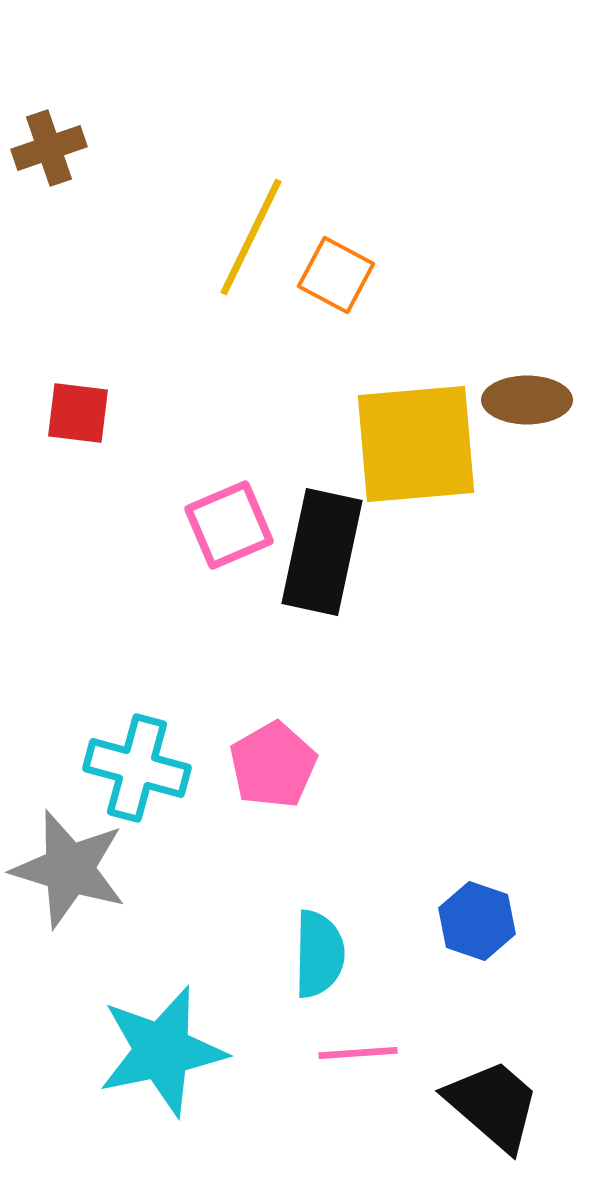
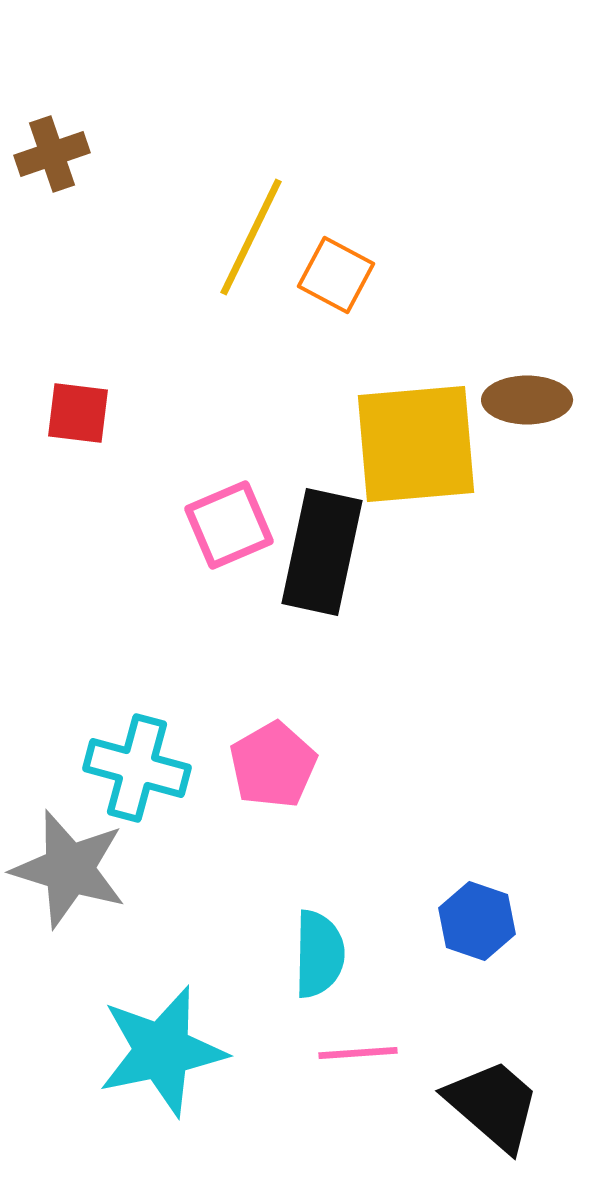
brown cross: moved 3 px right, 6 px down
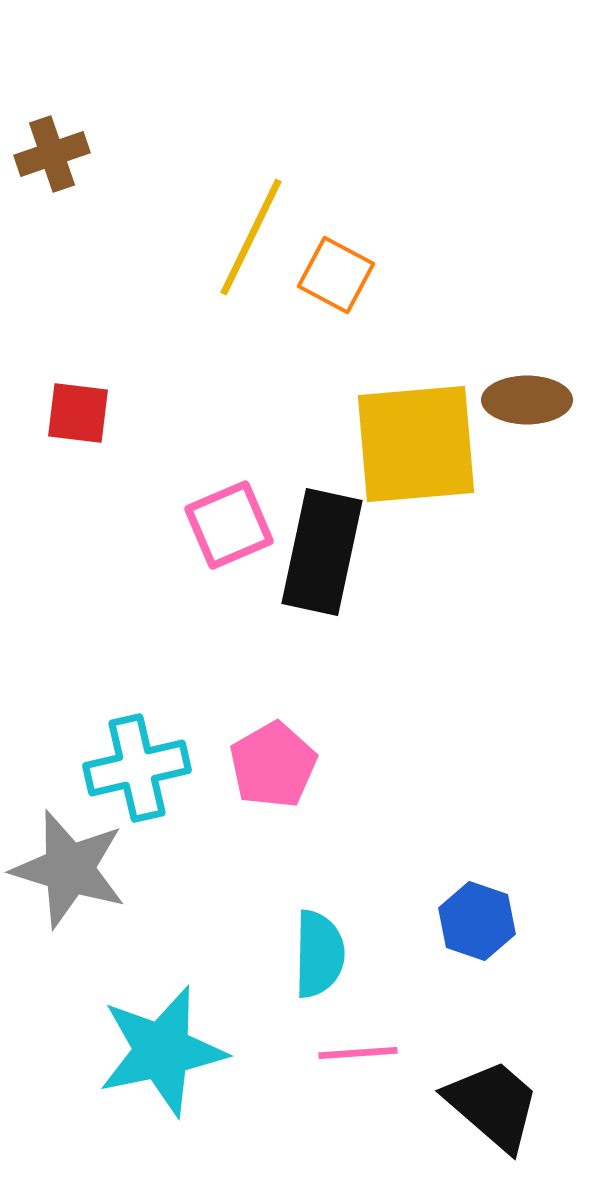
cyan cross: rotated 28 degrees counterclockwise
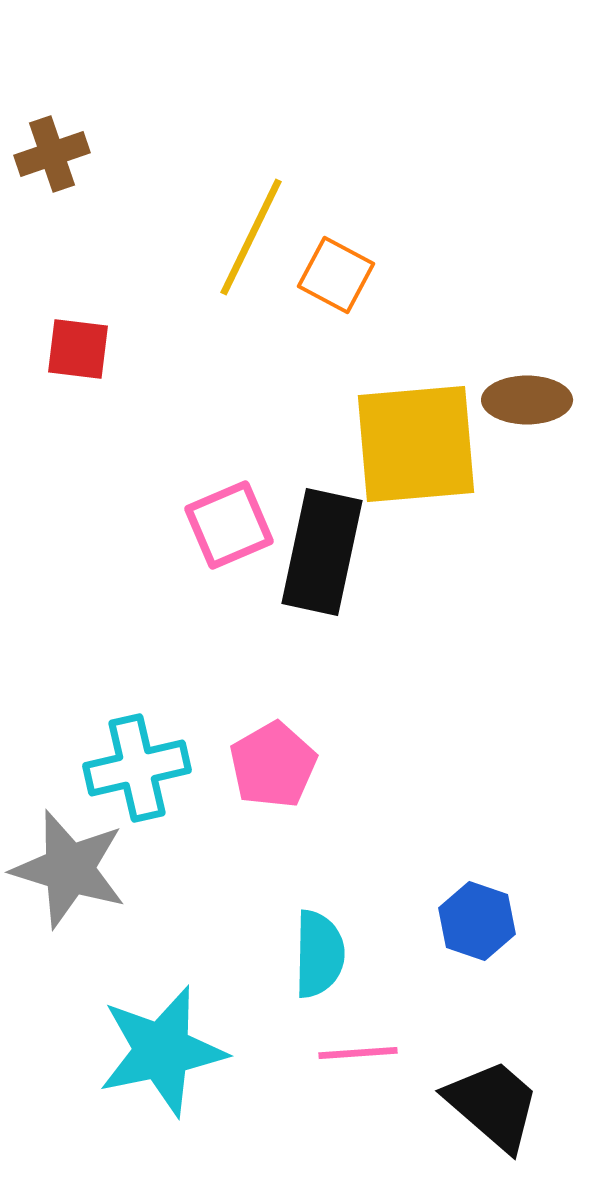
red square: moved 64 px up
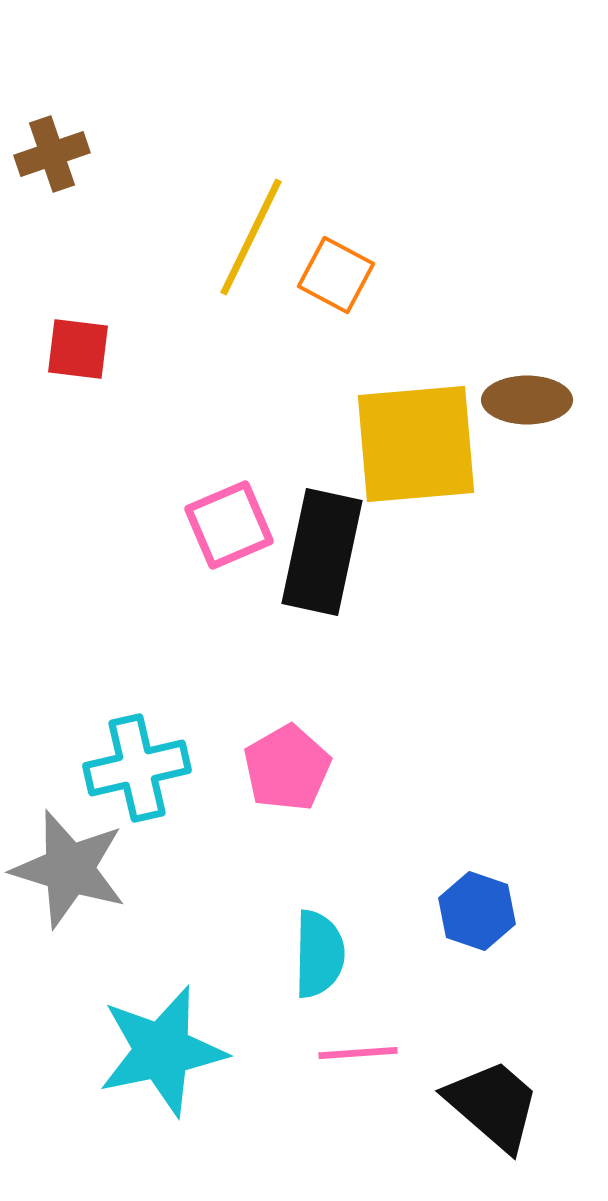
pink pentagon: moved 14 px right, 3 px down
blue hexagon: moved 10 px up
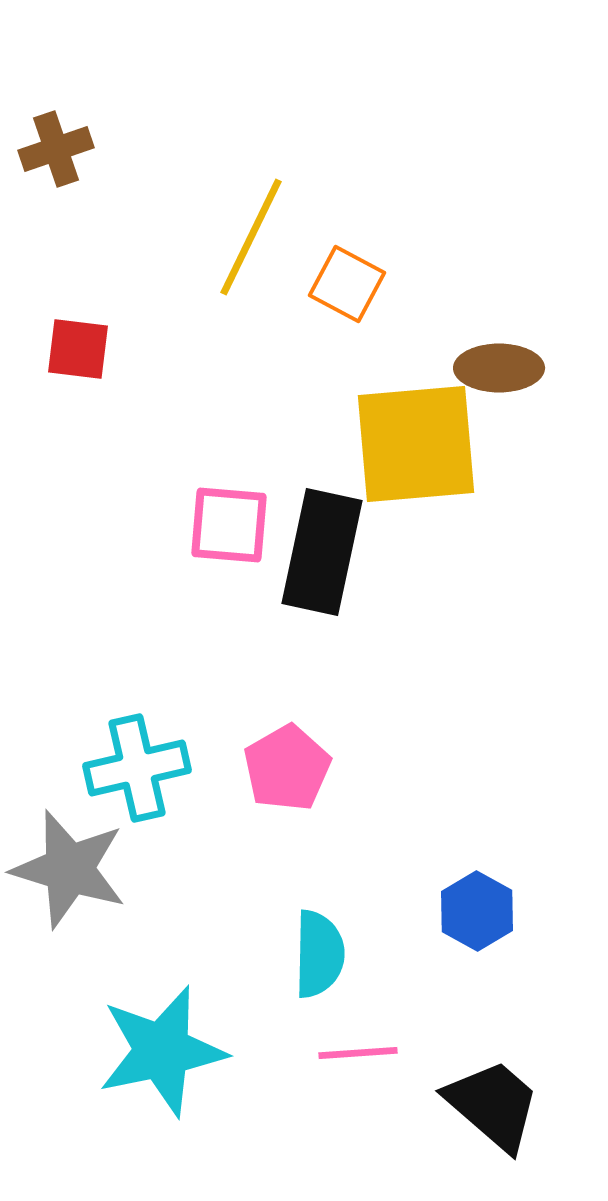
brown cross: moved 4 px right, 5 px up
orange square: moved 11 px right, 9 px down
brown ellipse: moved 28 px left, 32 px up
pink square: rotated 28 degrees clockwise
blue hexagon: rotated 10 degrees clockwise
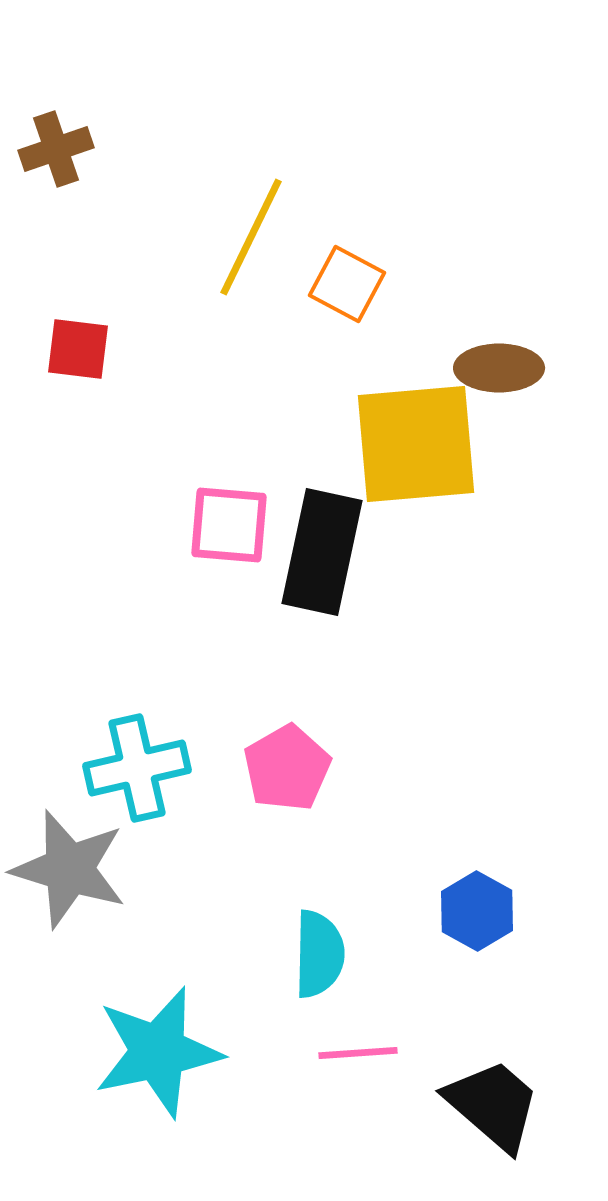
cyan star: moved 4 px left, 1 px down
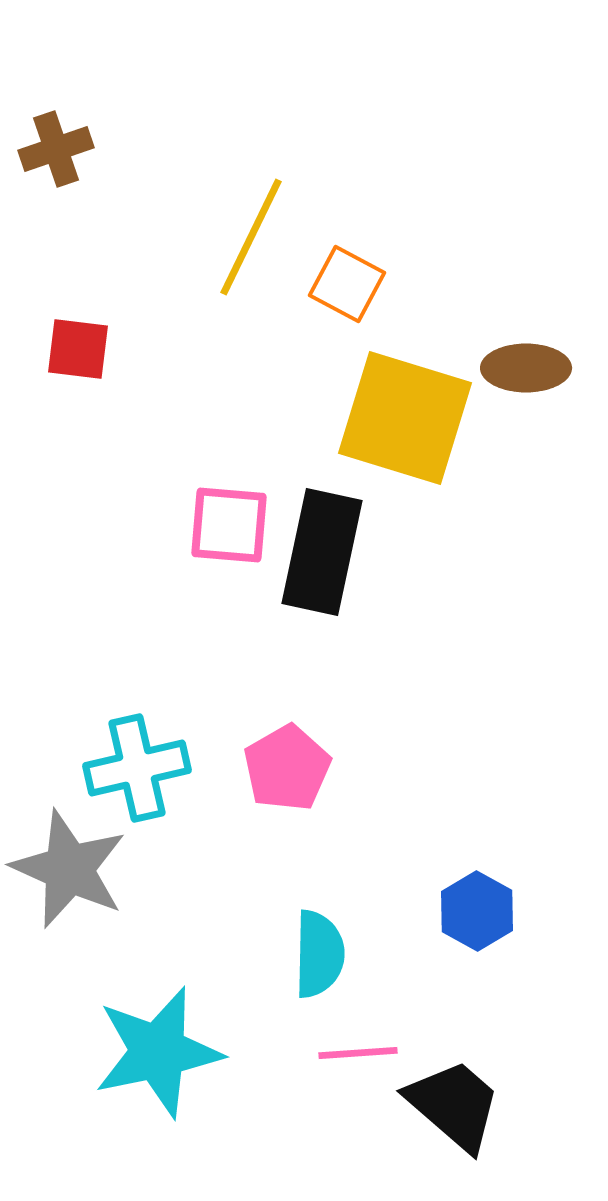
brown ellipse: moved 27 px right
yellow square: moved 11 px left, 26 px up; rotated 22 degrees clockwise
gray star: rotated 7 degrees clockwise
black trapezoid: moved 39 px left
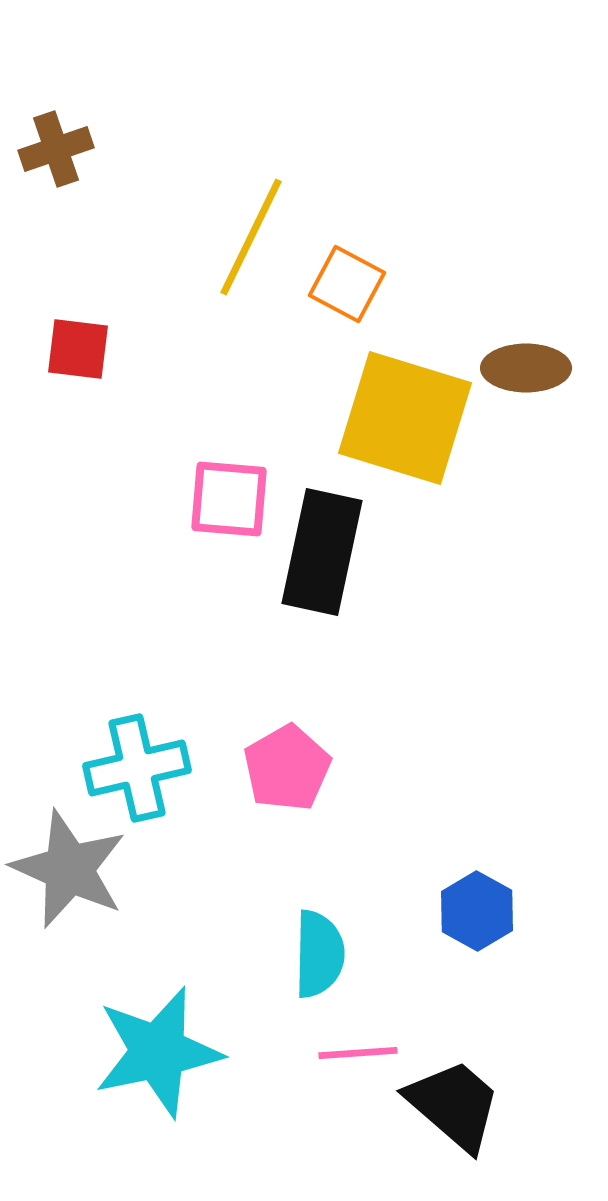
pink square: moved 26 px up
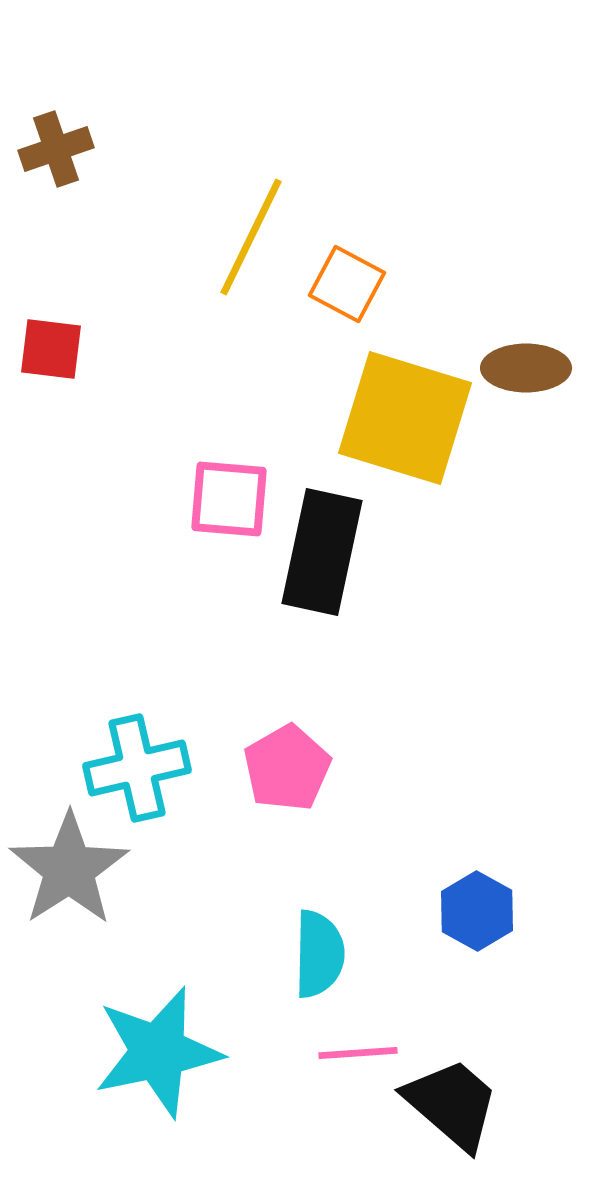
red square: moved 27 px left
gray star: rotated 15 degrees clockwise
black trapezoid: moved 2 px left, 1 px up
